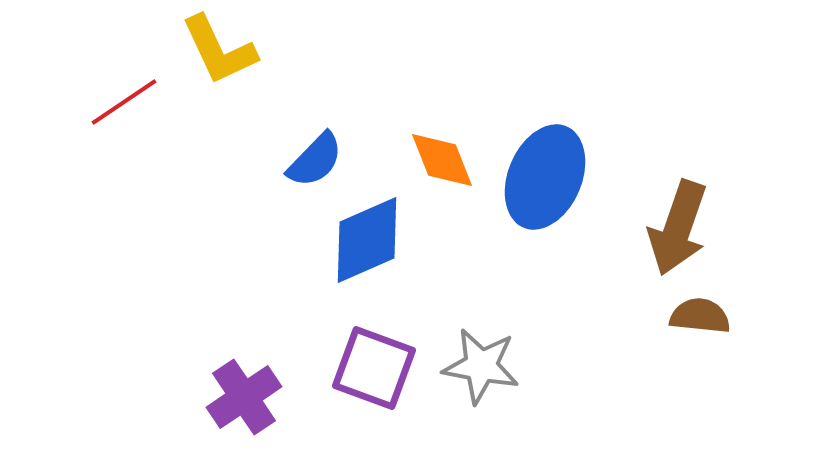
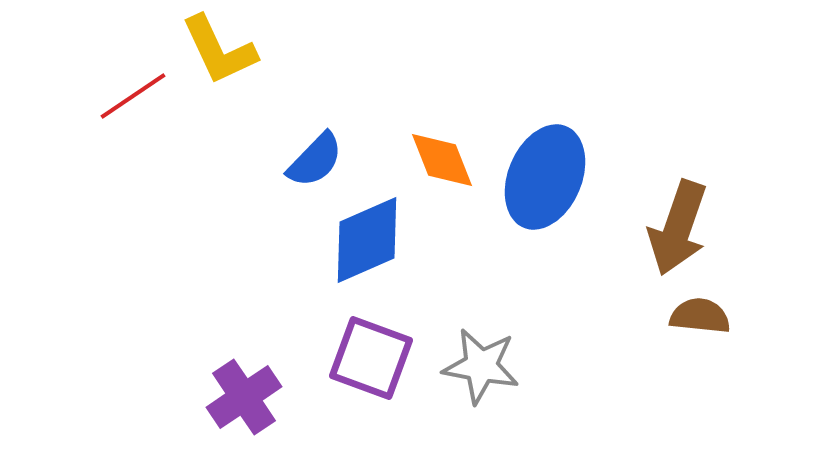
red line: moved 9 px right, 6 px up
purple square: moved 3 px left, 10 px up
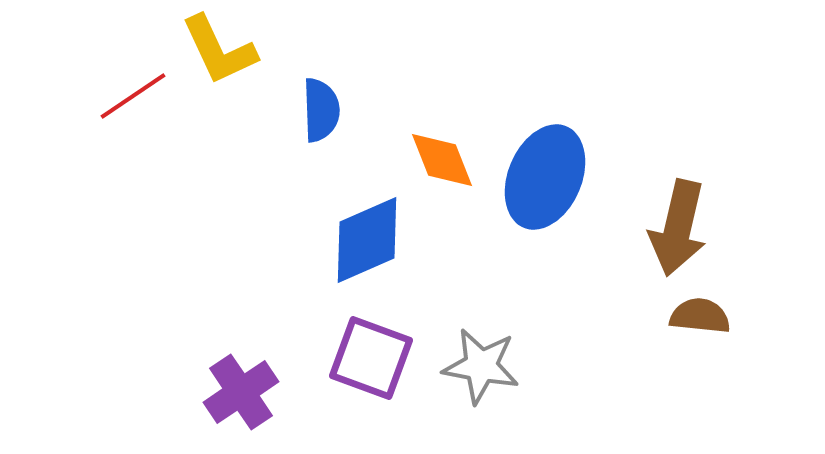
blue semicircle: moved 6 px right, 50 px up; rotated 46 degrees counterclockwise
brown arrow: rotated 6 degrees counterclockwise
purple cross: moved 3 px left, 5 px up
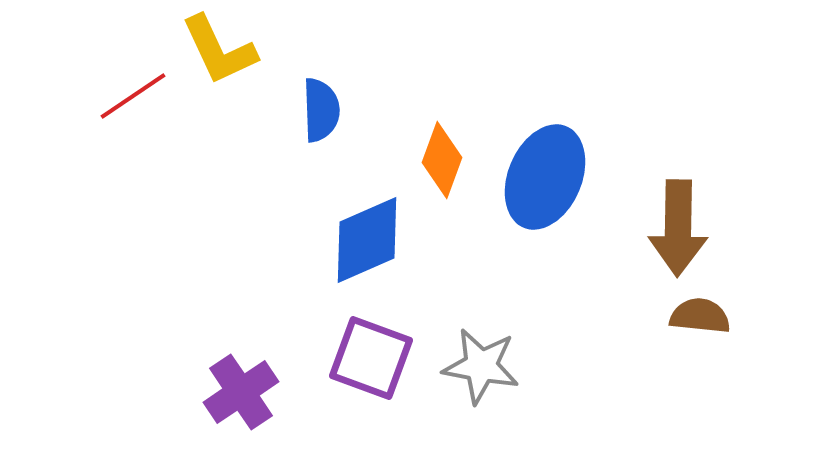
orange diamond: rotated 42 degrees clockwise
brown arrow: rotated 12 degrees counterclockwise
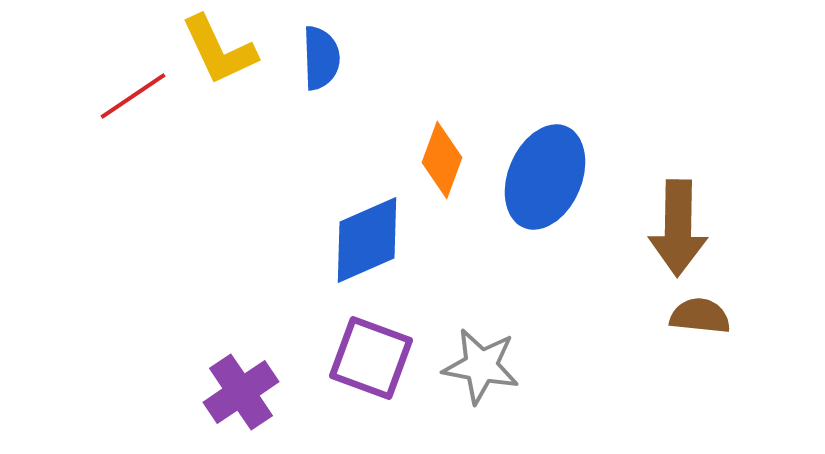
blue semicircle: moved 52 px up
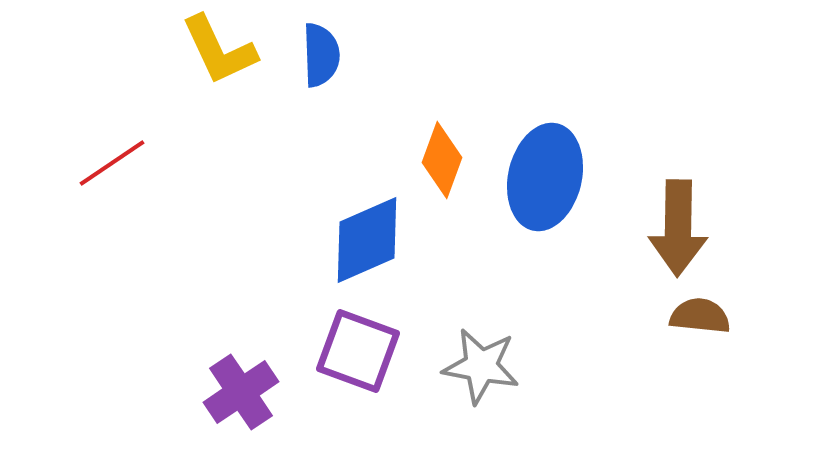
blue semicircle: moved 3 px up
red line: moved 21 px left, 67 px down
blue ellipse: rotated 10 degrees counterclockwise
purple square: moved 13 px left, 7 px up
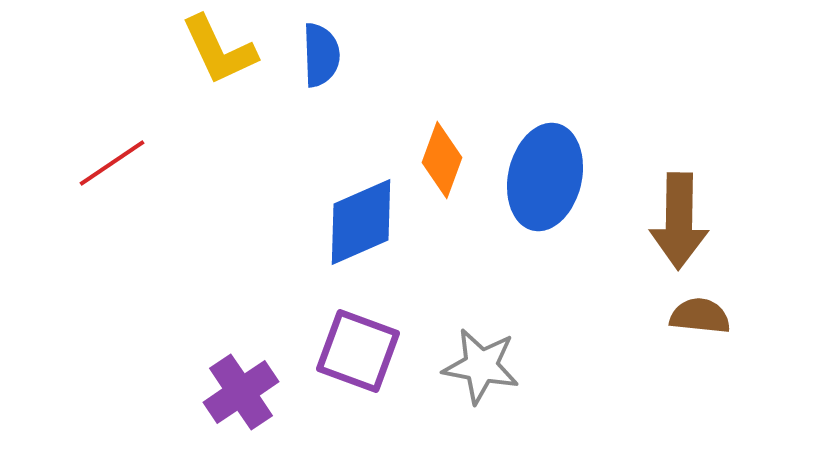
brown arrow: moved 1 px right, 7 px up
blue diamond: moved 6 px left, 18 px up
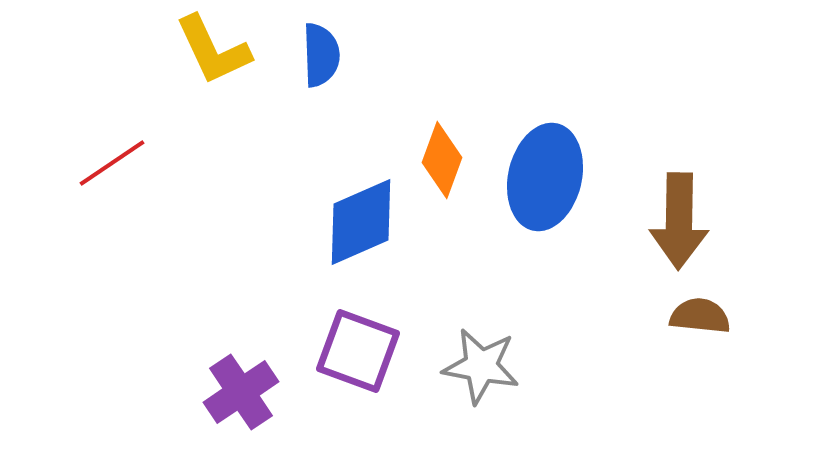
yellow L-shape: moved 6 px left
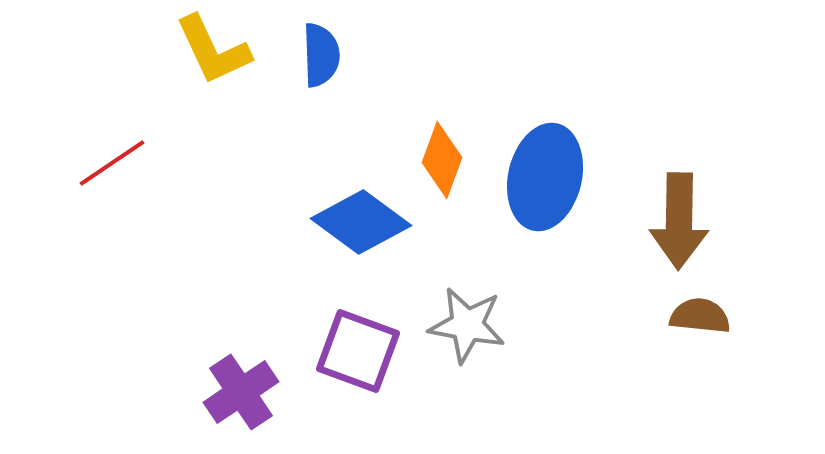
blue diamond: rotated 60 degrees clockwise
gray star: moved 14 px left, 41 px up
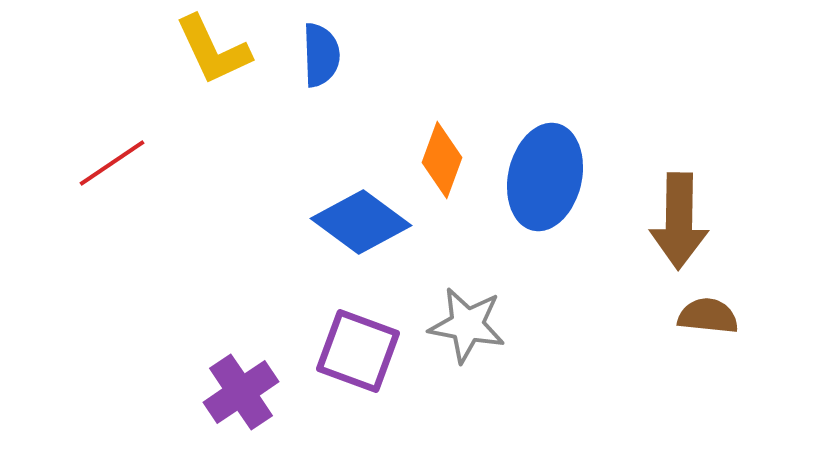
brown semicircle: moved 8 px right
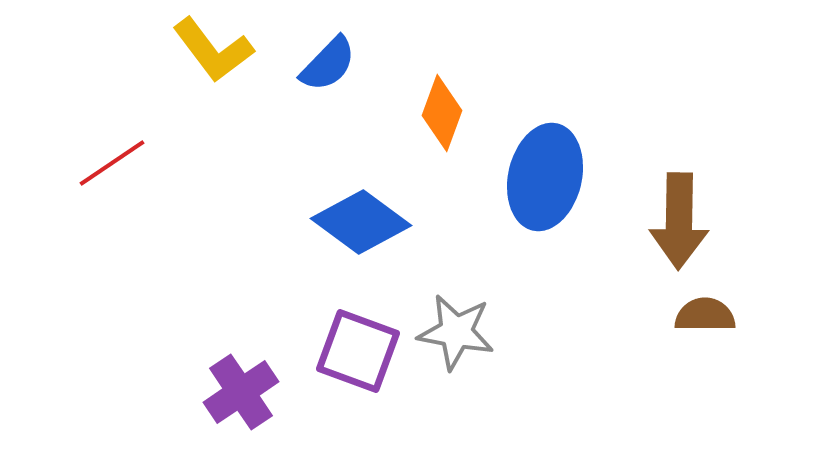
yellow L-shape: rotated 12 degrees counterclockwise
blue semicircle: moved 7 px right, 9 px down; rotated 46 degrees clockwise
orange diamond: moved 47 px up
brown semicircle: moved 3 px left, 1 px up; rotated 6 degrees counterclockwise
gray star: moved 11 px left, 7 px down
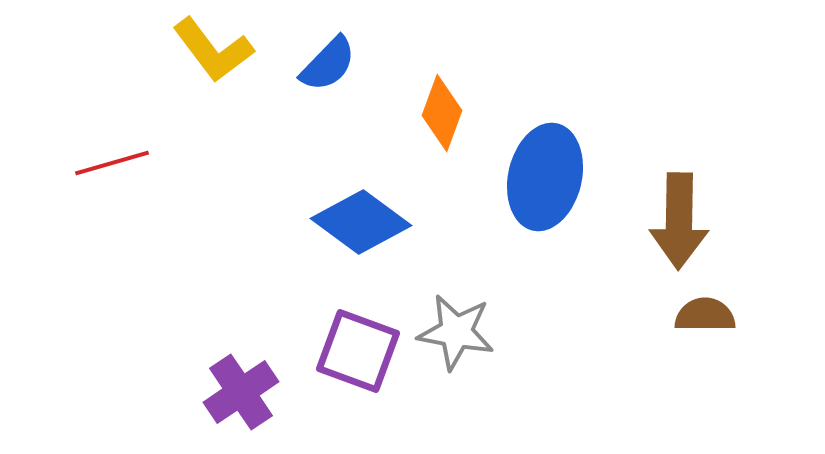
red line: rotated 18 degrees clockwise
